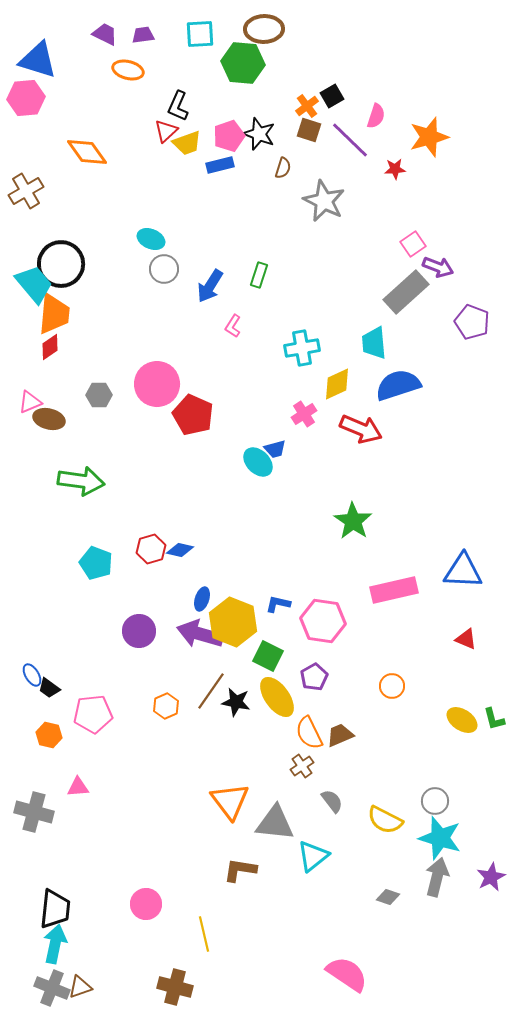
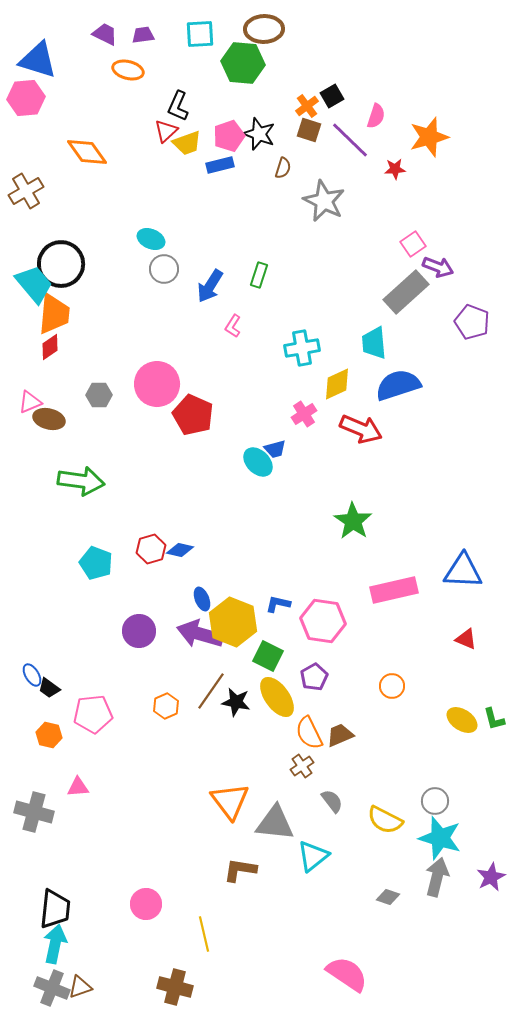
blue ellipse at (202, 599): rotated 40 degrees counterclockwise
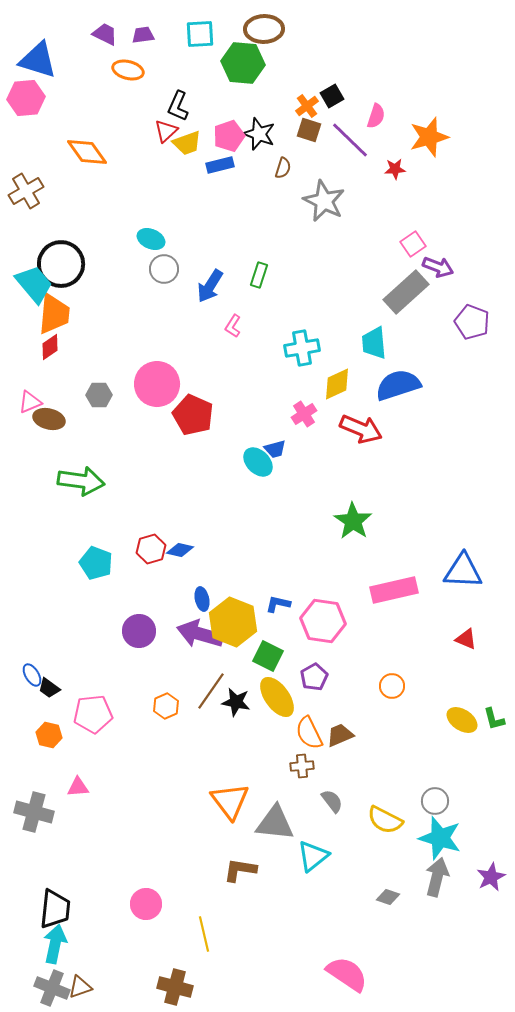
blue ellipse at (202, 599): rotated 10 degrees clockwise
brown cross at (302, 766): rotated 30 degrees clockwise
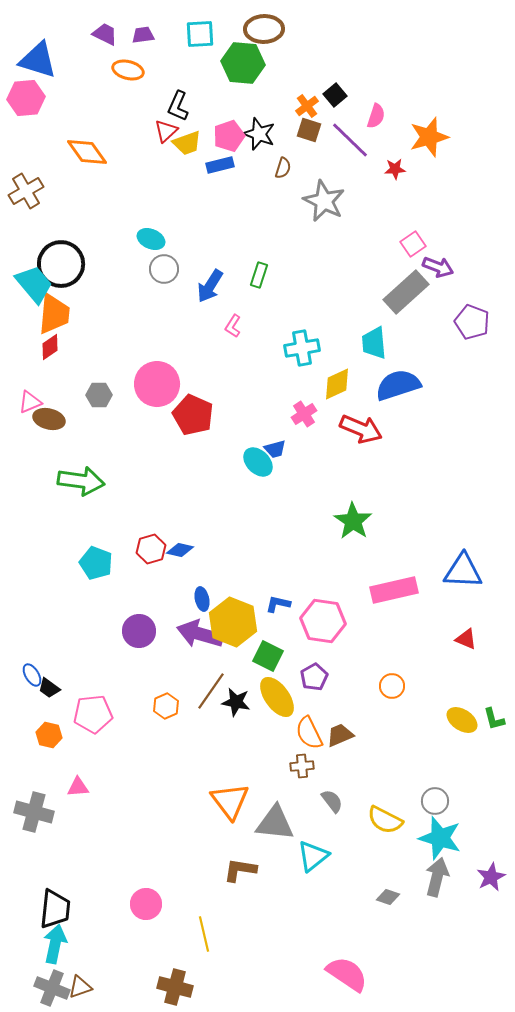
black square at (332, 96): moved 3 px right, 1 px up; rotated 10 degrees counterclockwise
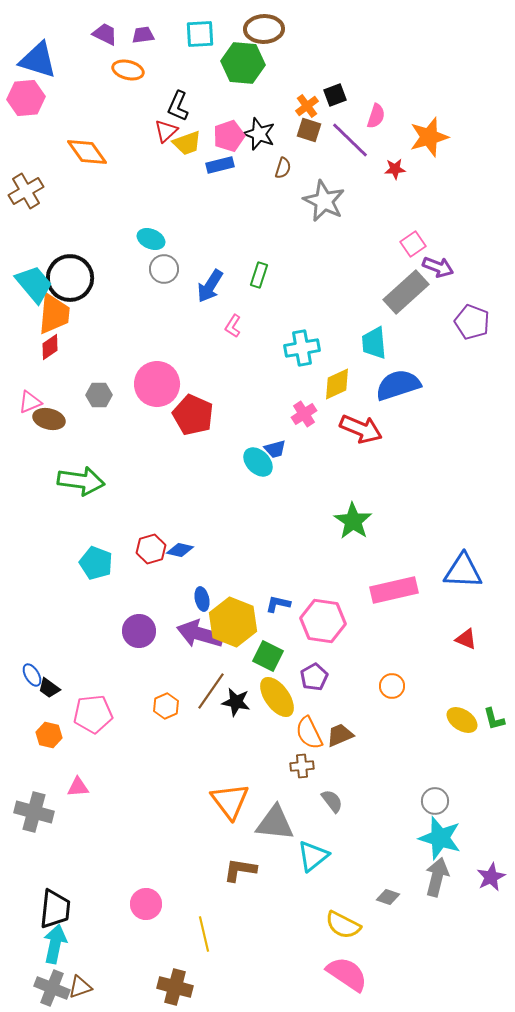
black square at (335, 95): rotated 20 degrees clockwise
black circle at (61, 264): moved 9 px right, 14 px down
yellow semicircle at (385, 820): moved 42 px left, 105 px down
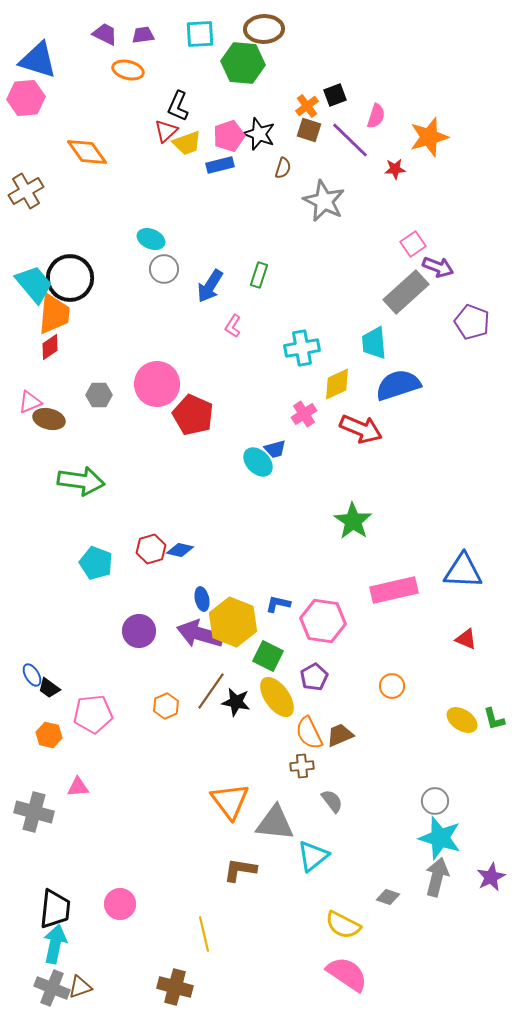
pink circle at (146, 904): moved 26 px left
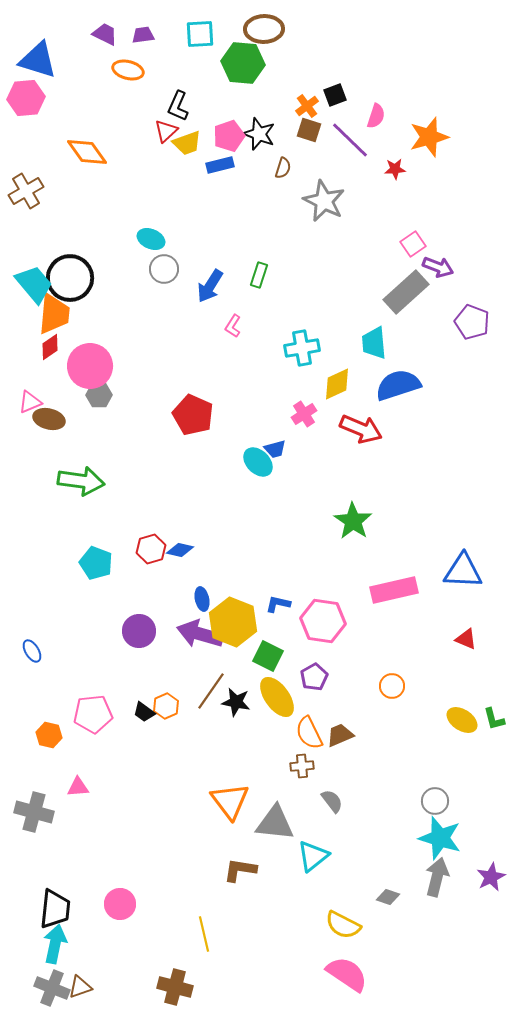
pink circle at (157, 384): moved 67 px left, 18 px up
blue ellipse at (32, 675): moved 24 px up
black trapezoid at (49, 688): moved 95 px right, 24 px down
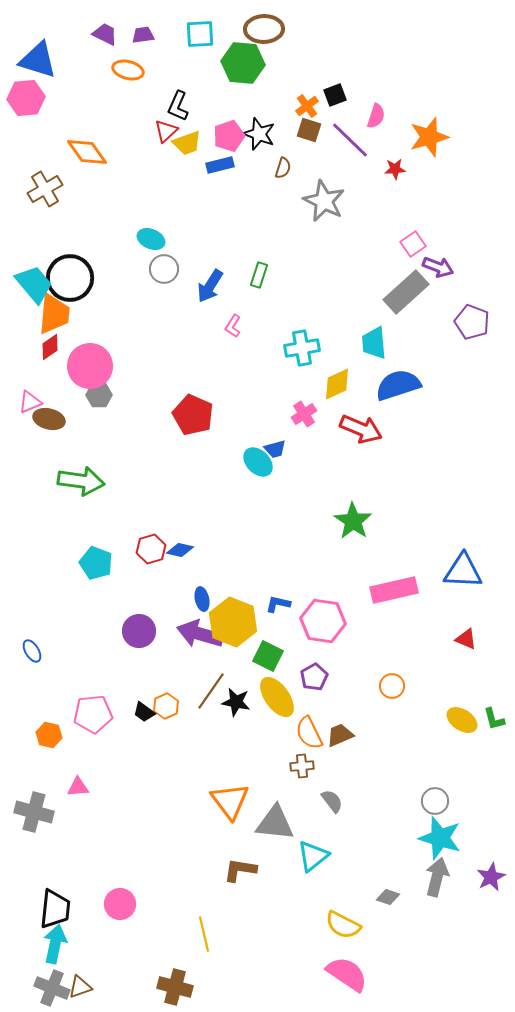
brown cross at (26, 191): moved 19 px right, 2 px up
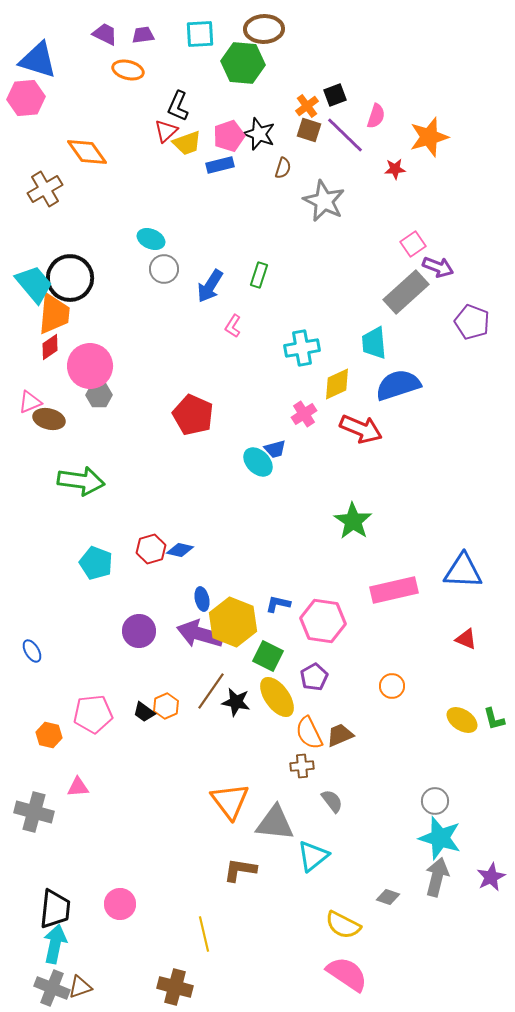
purple line at (350, 140): moved 5 px left, 5 px up
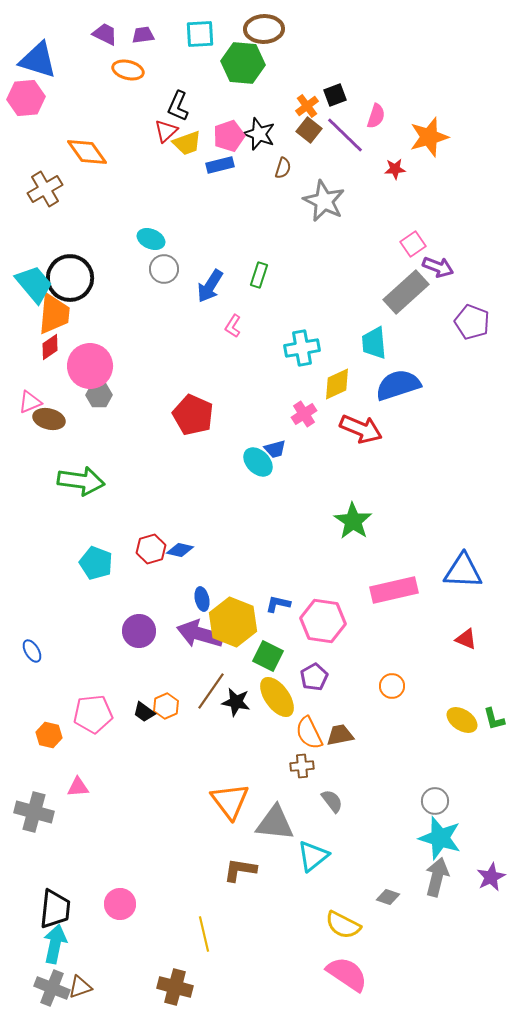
brown square at (309, 130): rotated 20 degrees clockwise
brown trapezoid at (340, 735): rotated 12 degrees clockwise
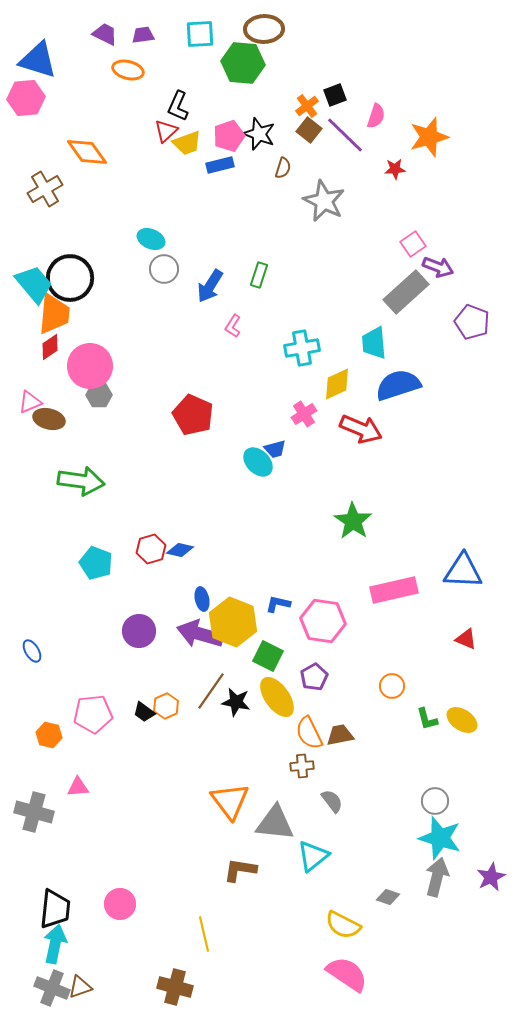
green L-shape at (494, 719): moved 67 px left
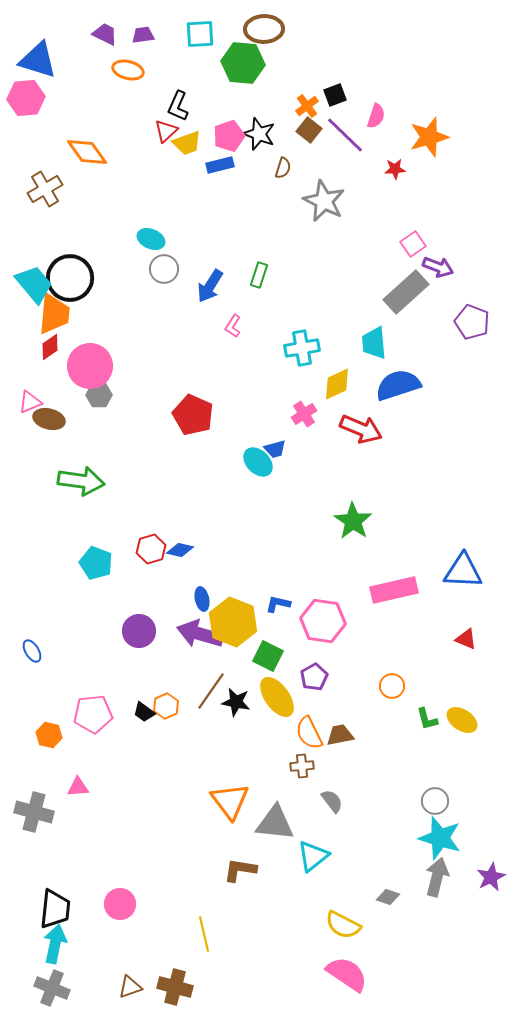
brown triangle at (80, 987): moved 50 px right
